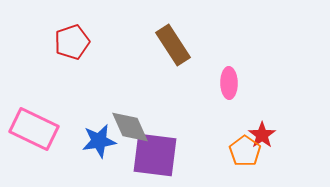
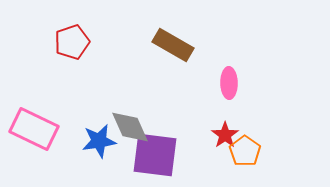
brown rectangle: rotated 27 degrees counterclockwise
red star: moved 37 px left
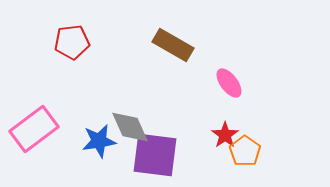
red pentagon: rotated 12 degrees clockwise
pink ellipse: rotated 36 degrees counterclockwise
pink rectangle: rotated 63 degrees counterclockwise
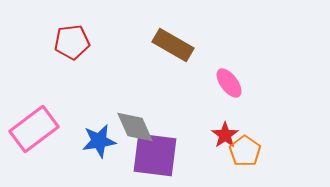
gray diamond: moved 5 px right
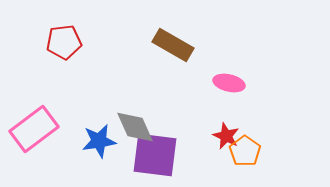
red pentagon: moved 8 px left
pink ellipse: rotated 40 degrees counterclockwise
red star: moved 1 px right, 1 px down; rotated 12 degrees counterclockwise
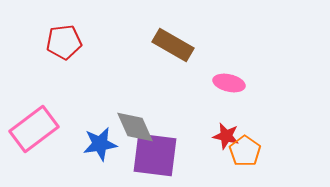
red star: rotated 12 degrees counterclockwise
blue star: moved 1 px right, 3 px down
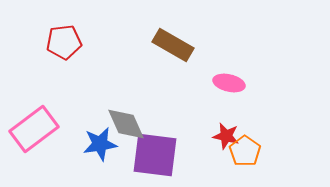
gray diamond: moved 9 px left, 3 px up
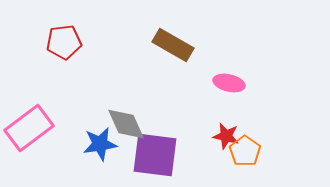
pink rectangle: moved 5 px left, 1 px up
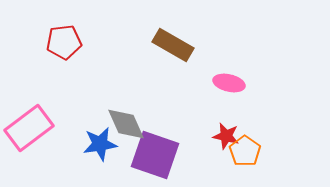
purple square: rotated 12 degrees clockwise
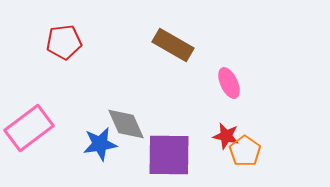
pink ellipse: rotated 52 degrees clockwise
purple square: moved 14 px right; rotated 18 degrees counterclockwise
